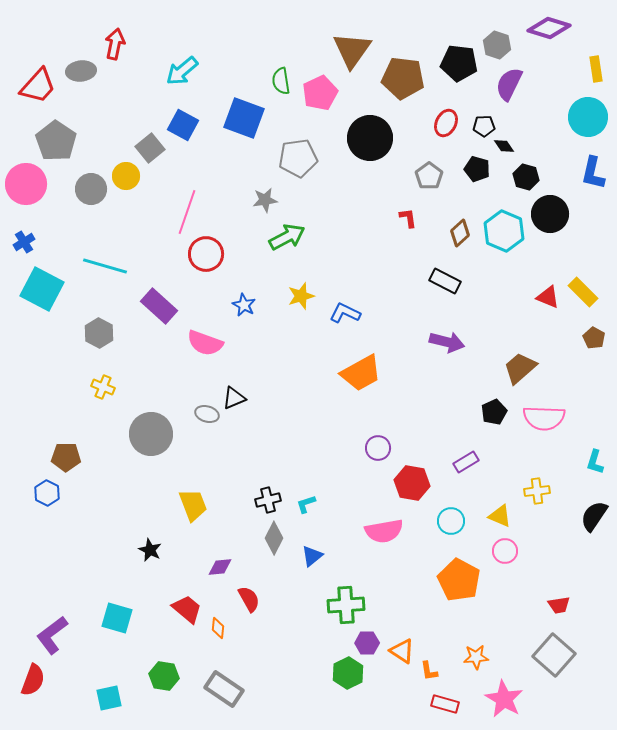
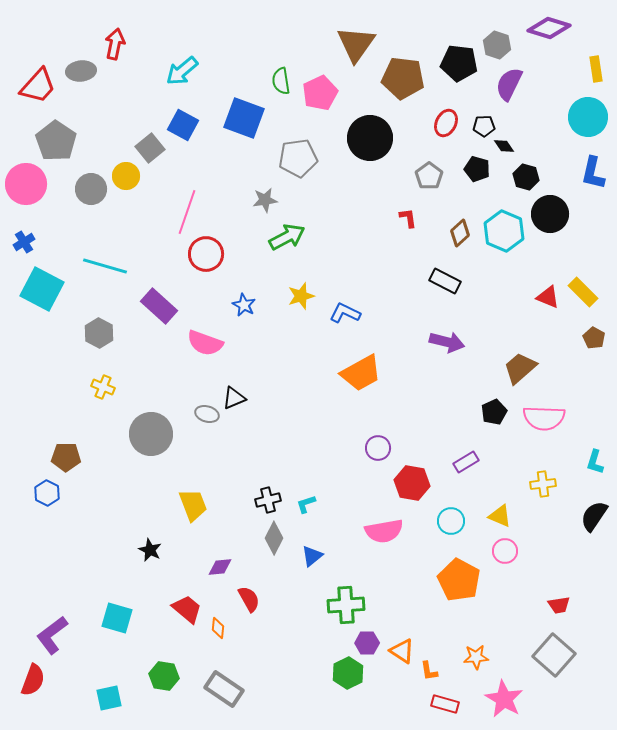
brown triangle at (352, 50): moved 4 px right, 6 px up
yellow cross at (537, 491): moved 6 px right, 7 px up
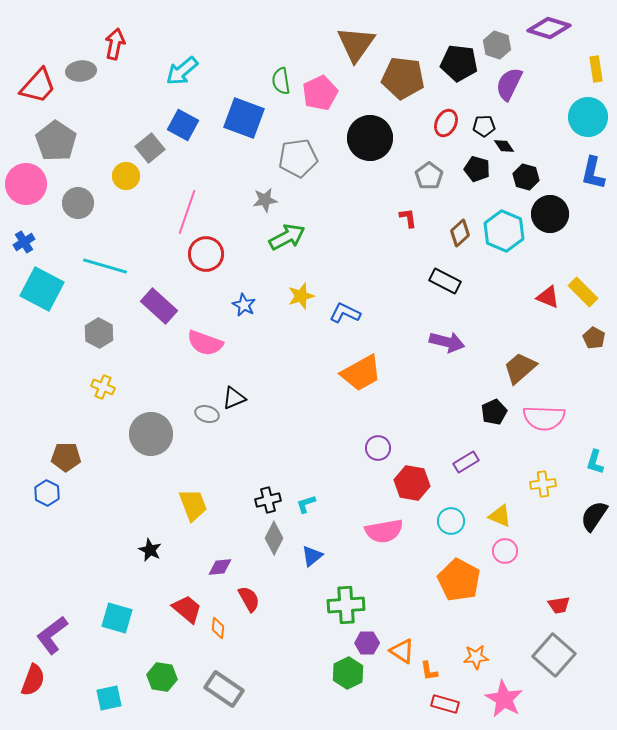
gray circle at (91, 189): moved 13 px left, 14 px down
green hexagon at (164, 676): moved 2 px left, 1 px down
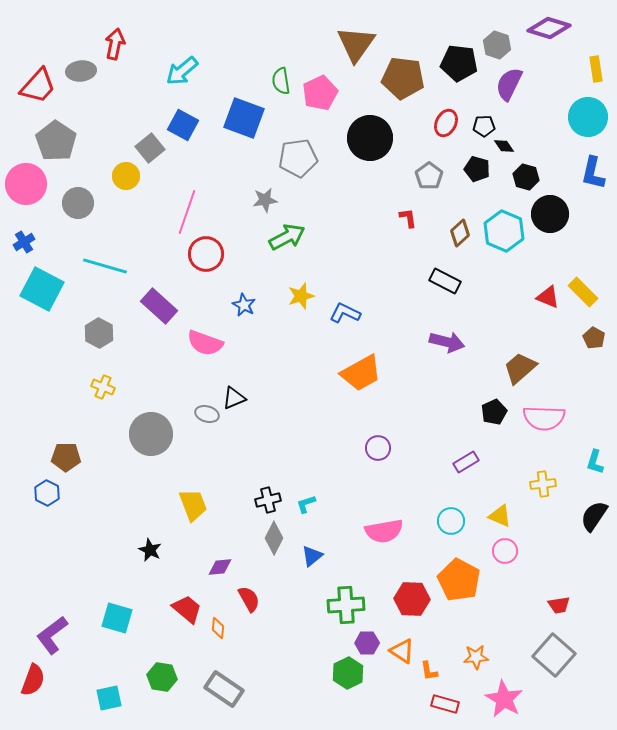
red hexagon at (412, 483): moved 116 px down; rotated 8 degrees counterclockwise
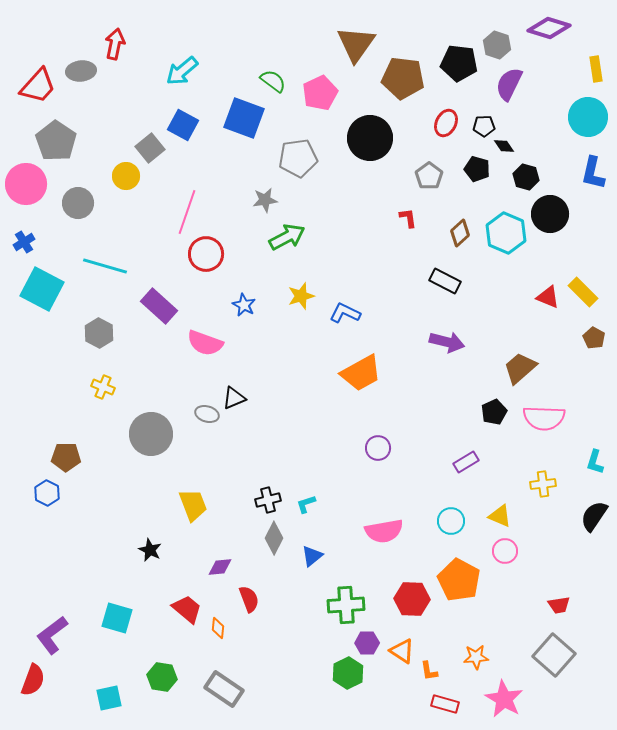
green semicircle at (281, 81): moved 8 px left; rotated 136 degrees clockwise
cyan hexagon at (504, 231): moved 2 px right, 2 px down
red semicircle at (249, 599): rotated 8 degrees clockwise
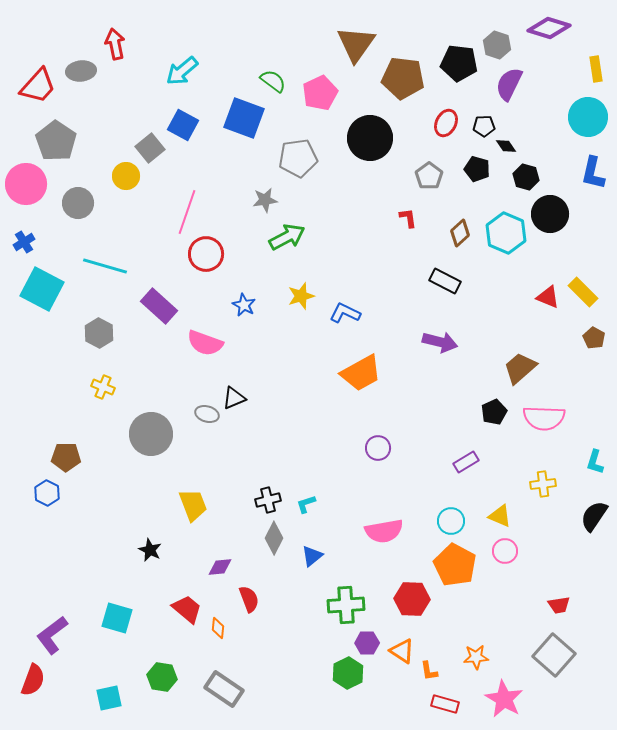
red arrow at (115, 44): rotated 24 degrees counterclockwise
black diamond at (504, 146): moved 2 px right
purple arrow at (447, 342): moved 7 px left
orange pentagon at (459, 580): moved 4 px left, 15 px up
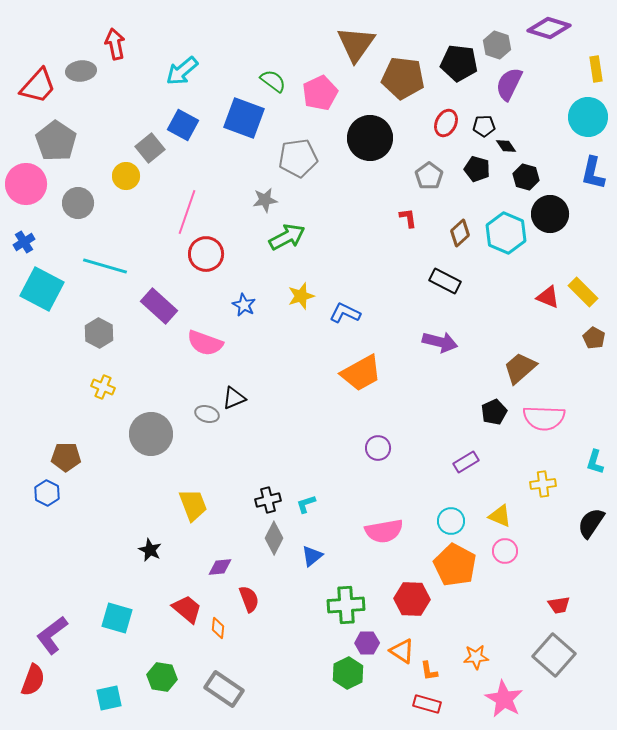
black semicircle at (594, 516): moved 3 px left, 7 px down
red rectangle at (445, 704): moved 18 px left
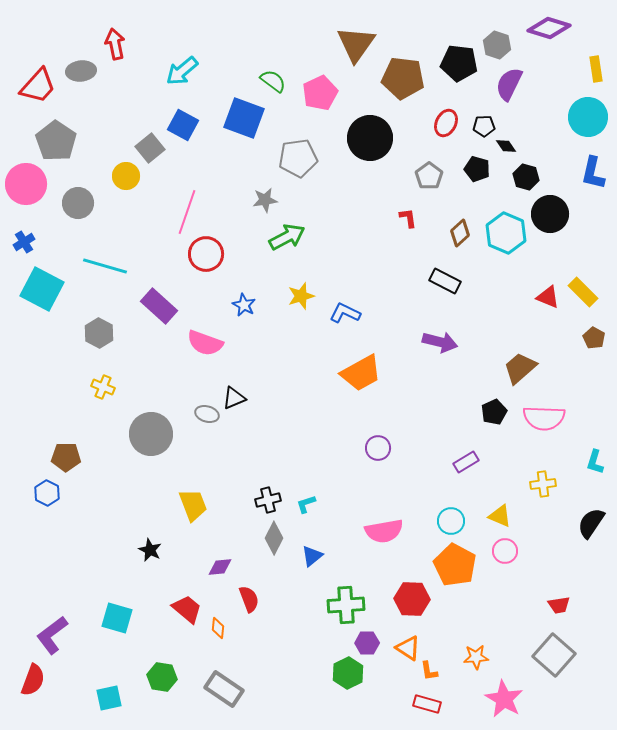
orange triangle at (402, 651): moved 6 px right, 3 px up
